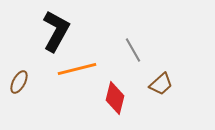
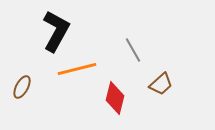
brown ellipse: moved 3 px right, 5 px down
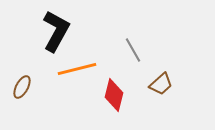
red diamond: moved 1 px left, 3 px up
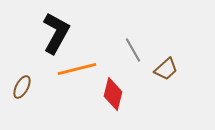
black L-shape: moved 2 px down
brown trapezoid: moved 5 px right, 15 px up
red diamond: moved 1 px left, 1 px up
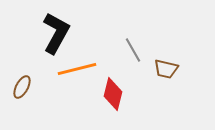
brown trapezoid: rotated 55 degrees clockwise
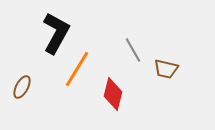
orange line: rotated 45 degrees counterclockwise
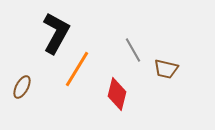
red diamond: moved 4 px right
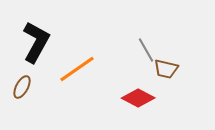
black L-shape: moved 20 px left, 9 px down
gray line: moved 13 px right
orange line: rotated 24 degrees clockwise
red diamond: moved 21 px right, 4 px down; rotated 76 degrees counterclockwise
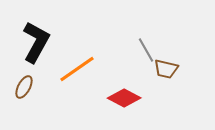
brown ellipse: moved 2 px right
red diamond: moved 14 px left
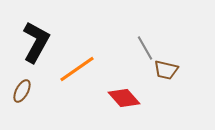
gray line: moved 1 px left, 2 px up
brown trapezoid: moved 1 px down
brown ellipse: moved 2 px left, 4 px down
red diamond: rotated 20 degrees clockwise
